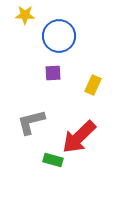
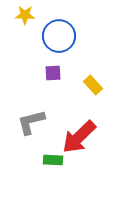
yellow rectangle: rotated 66 degrees counterclockwise
green rectangle: rotated 12 degrees counterclockwise
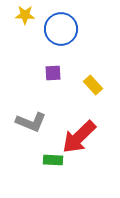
blue circle: moved 2 px right, 7 px up
gray L-shape: rotated 144 degrees counterclockwise
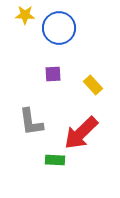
blue circle: moved 2 px left, 1 px up
purple square: moved 1 px down
gray L-shape: rotated 60 degrees clockwise
red arrow: moved 2 px right, 4 px up
green rectangle: moved 2 px right
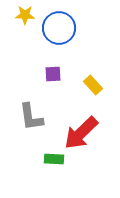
gray L-shape: moved 5 px up
green rectangle: moved 1 px left, 1 px up
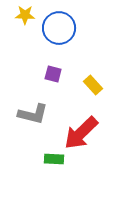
purple square: rotated 18 degrees clockwise
gray L-shape: moved 2 px right, 3 px up; rotated 68 degrees counterclockwise
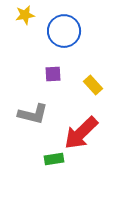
yellow star: rotated 12 degrees counterclockwise
blue circle: moved 5 px right, 3 px down
purple square: rotated 18 degrees counterclockwise
green rectangle: rotated 12 degrees counterclockwise
